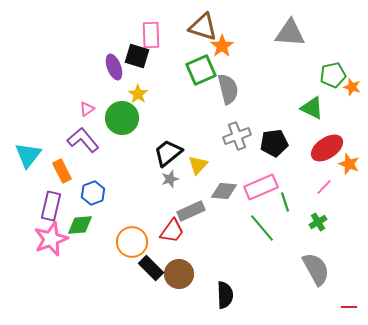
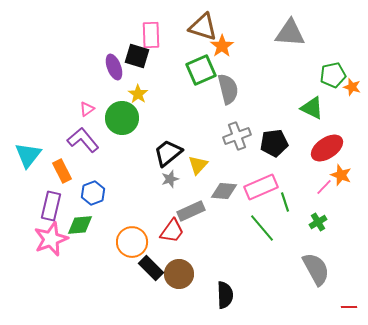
orange star at (349, 164): moved 8 px left, 11 px down
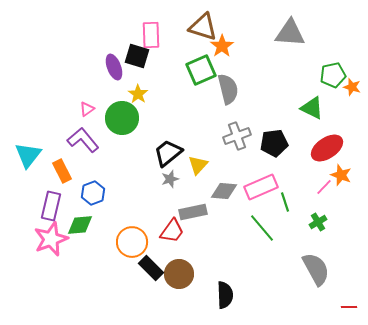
gray rectangle at (191, 211): moved 2 px right, 1 px down; rotated 12 degrees clockwise
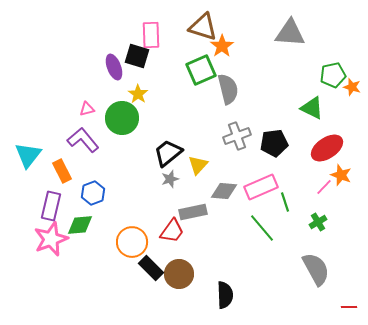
pink triangle at (87, 109): rotated 21 degrees clockwise
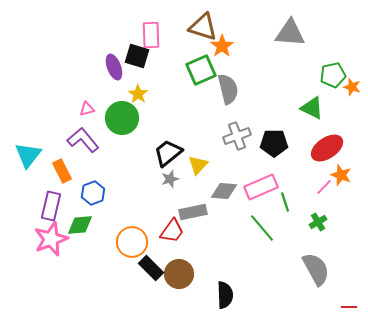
black pentagon at (274, 143): rotated 8 degrees clockwise
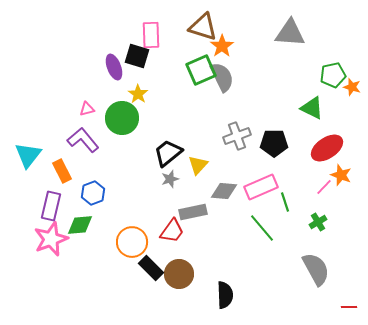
gray semicircle at (228, 89): moved 6 px left, 12 px up; rotated 12 degrees counterclockwise
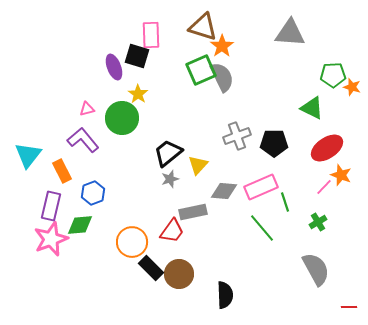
green pentagon at (333, 75): rotated 10 degrees clockwise
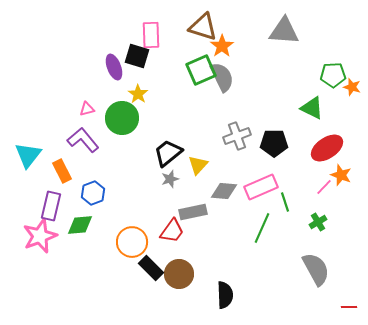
gray triangle at (290, 33): moved 6 px left, 2 px up
green line at (262, 228): rotated 64 degrees clockwise
pink star at (51, 239): moved 11 px left, 3 px up
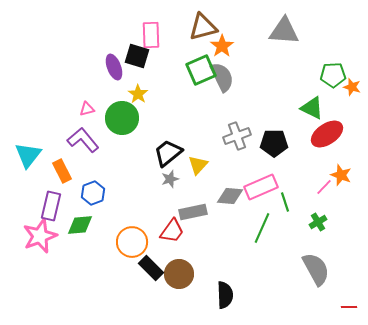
brown triangle at (203, 27): rotated 32 degrees counterclockwise
red ellipse at (327, 148): moved 14 px up
gray diamond at (224, 191): moved 6 px right, 5 px down
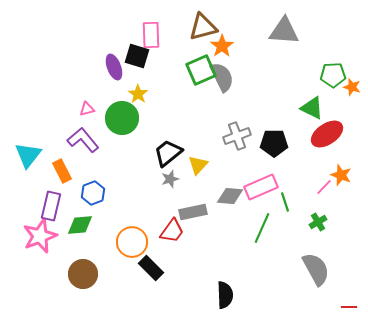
brown circle at (179, 274): moved 96 px left
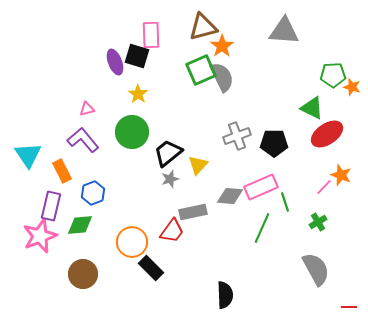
purple ellipse at (114, 67): moved 1 px right, 5 px up
green circle at (122, 118): moved 10 px right, 14 px down
cyan triangle at (28, 155): rotated 12 degrees counterclockwise
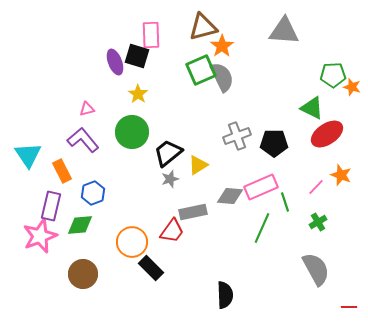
yellow triangle at (198, 165): rotated 15 degrees clockwise
pink line at (324, 187): moved 8 px left
